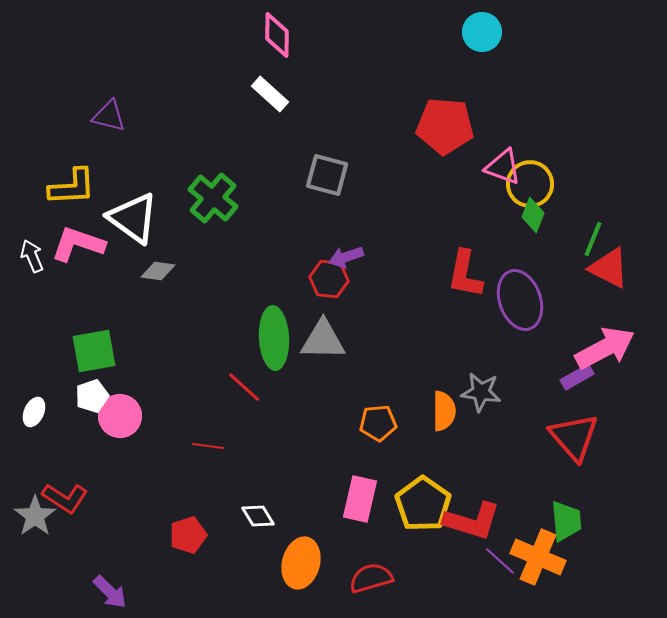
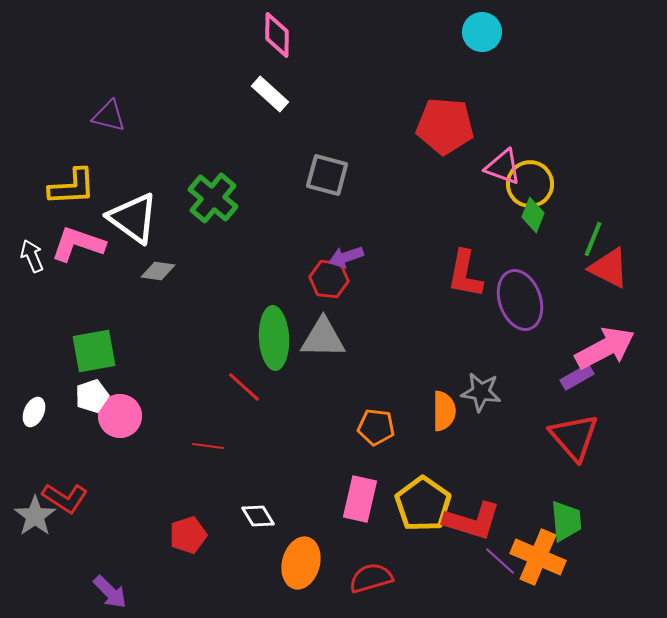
gray triangle at (323, 340): moved 2 px up
orange pentagon at (378, 423): moved 2 px left, 4 px down; rotated 12 degrees clockwise
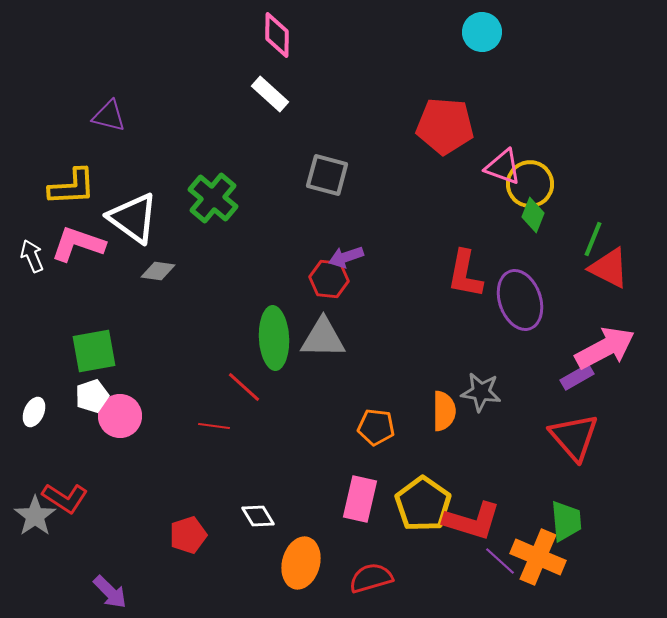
red line at (208, 446): moved 6 px right, 20 px up
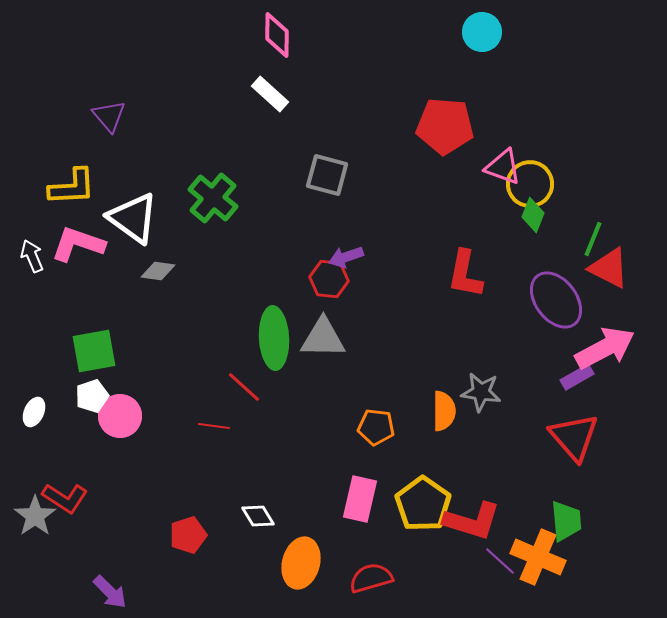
purple triangle at (109, 116): rotated 36 degrees clockwise
purple ellipse at (520, 300): moved 36 px right; rotated 18 degrees counterclockwise
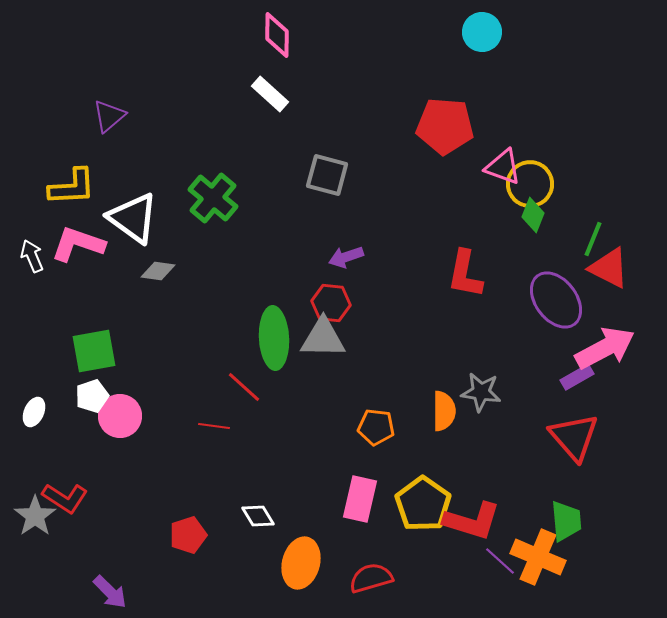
purple triangle at (109, 116): rotated 30 degrees clockwise
red hexagon at (329, 279): moved 2 px right, 24 px down
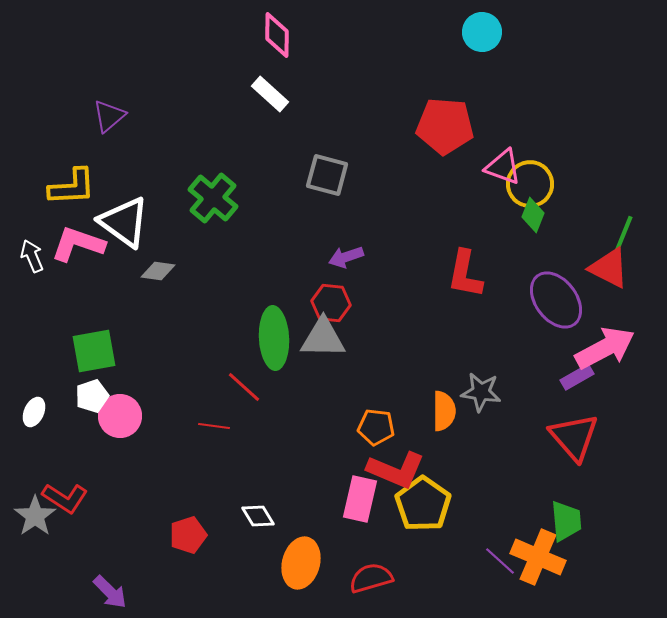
white triangle at (133, 218): moved 9 px left, 4 px down
green line at (593, 239): moved 31 px right, 6 px up
red L-shape at (472, 521): moved 76 px left, 51 px up; rotated 6 degrees clockwise
